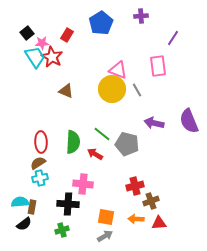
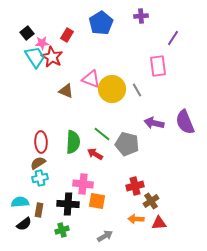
pink triangle: moved 27 px left, 9 px down
purple semicircle: moved 4 px left, 1 px down
brown cross: rotated 14 degrees counterclockwise
brown rectangle: moved 7 px right, 3 px down
orange square: moved 9 px left, 16 px up
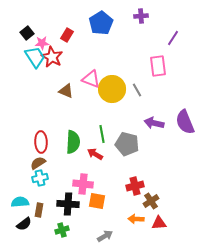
green line: rotated 42 degrees clockwise
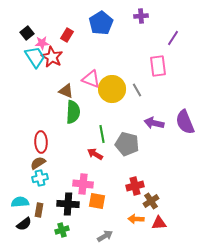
green semicircle: moved 30 px up
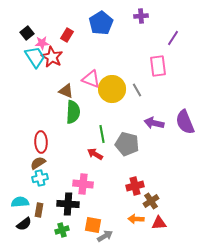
orange square: moved 4 px left, 24 px down
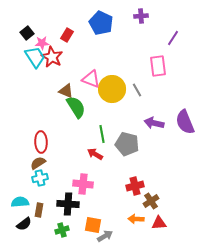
blue pentagon: rotated 15 degrees counterclockwise
green semicircle: moved 3 px right, 5 px up; rotated 35 degrees counterclockwise
